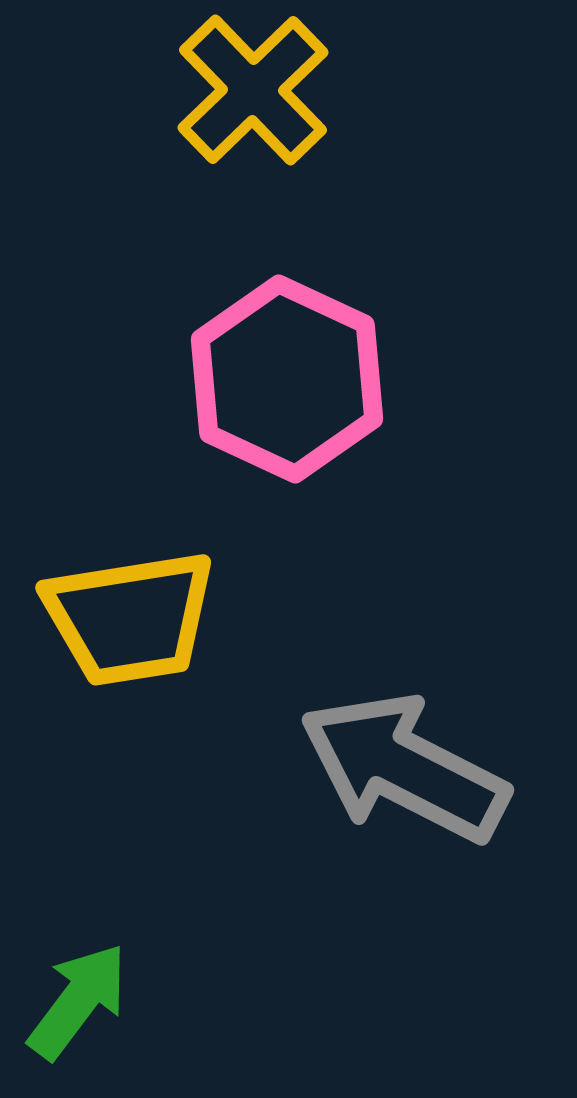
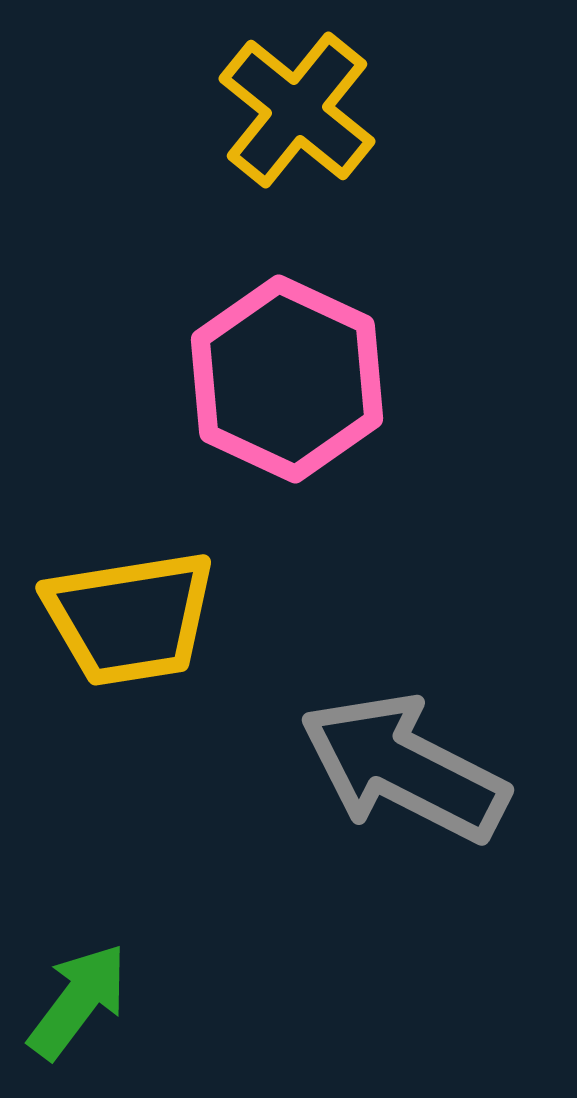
yellow cross: moved 44 px right, 20 px down; rotated 7 degrees counterclockwise
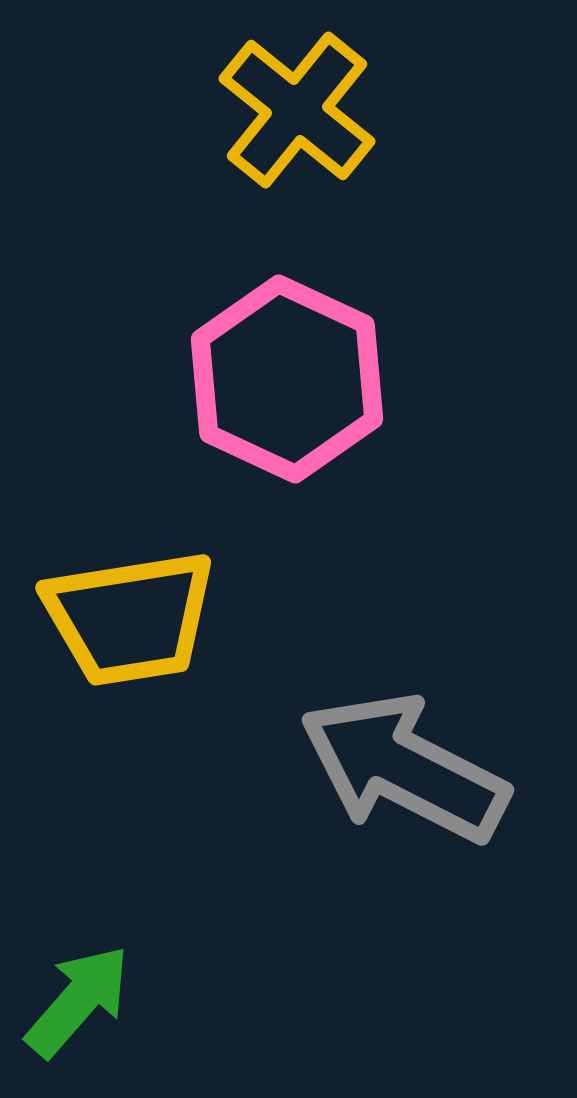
green arrow: rotated 4 degrees clockwise
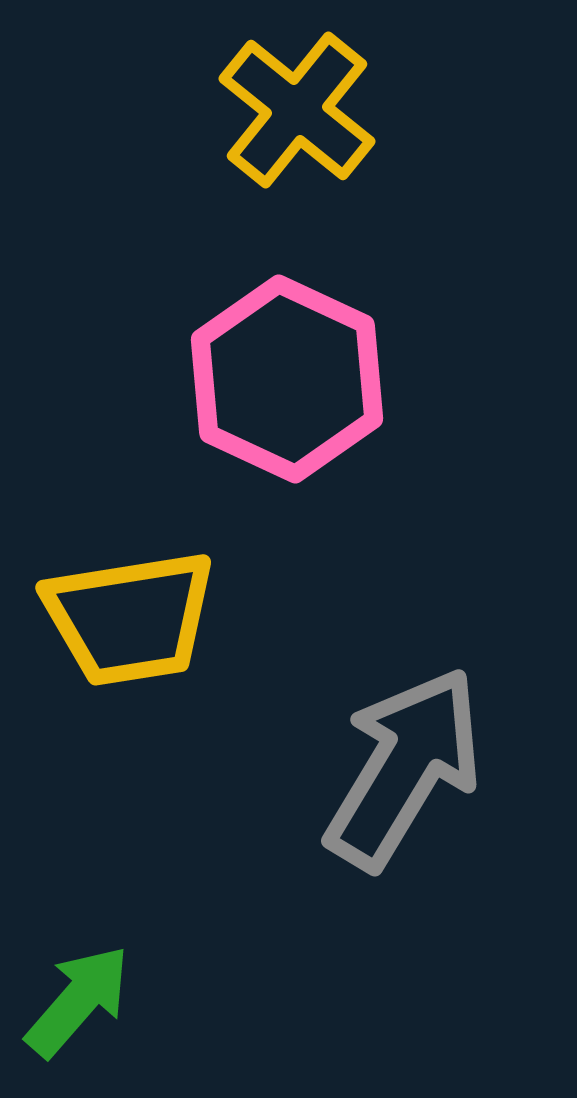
gray arrow: rotated 94 degrees clockwise
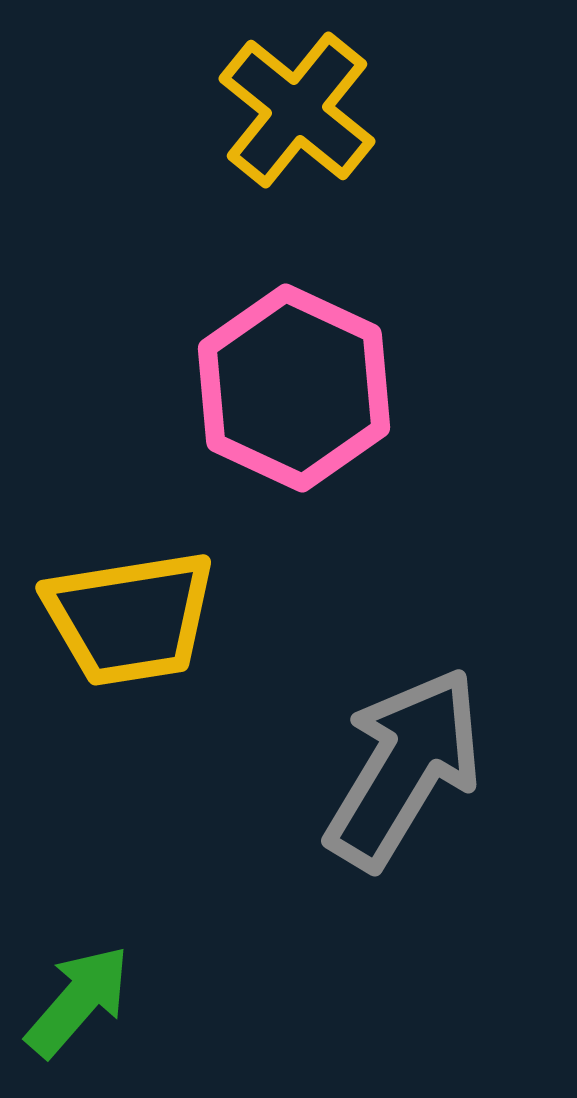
pink hexagon: moved 7 px right, 9 px down
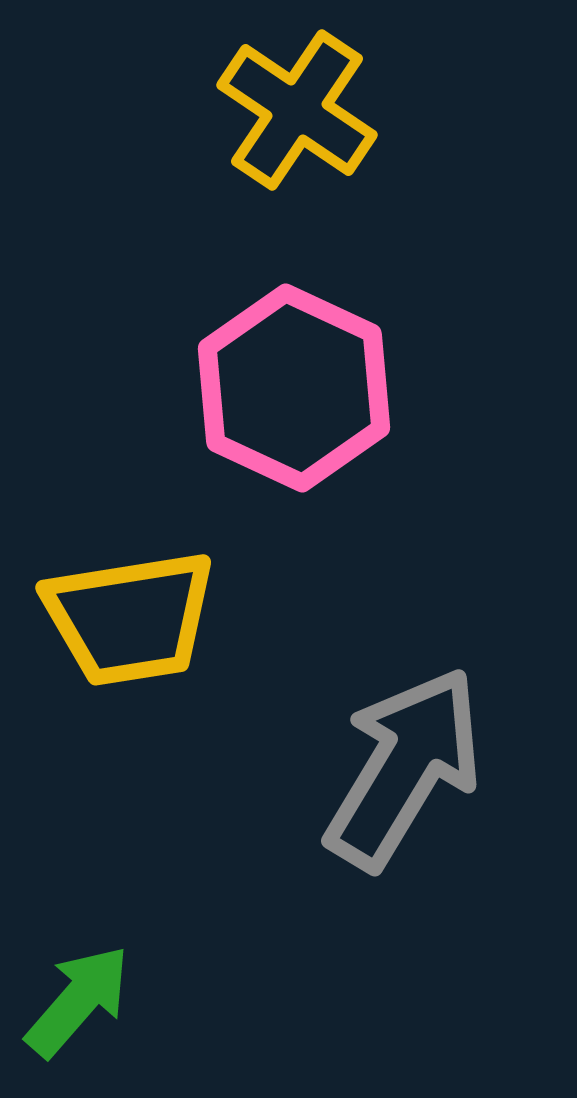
yellow cross: rotated 5 degrees counterclockwise
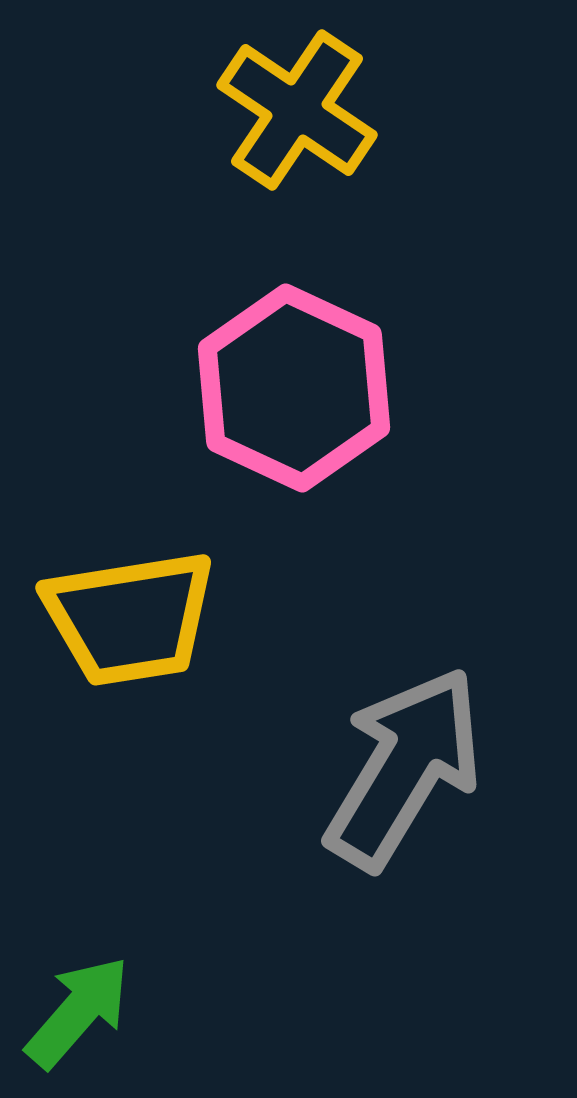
green arrow: moved 11 px down
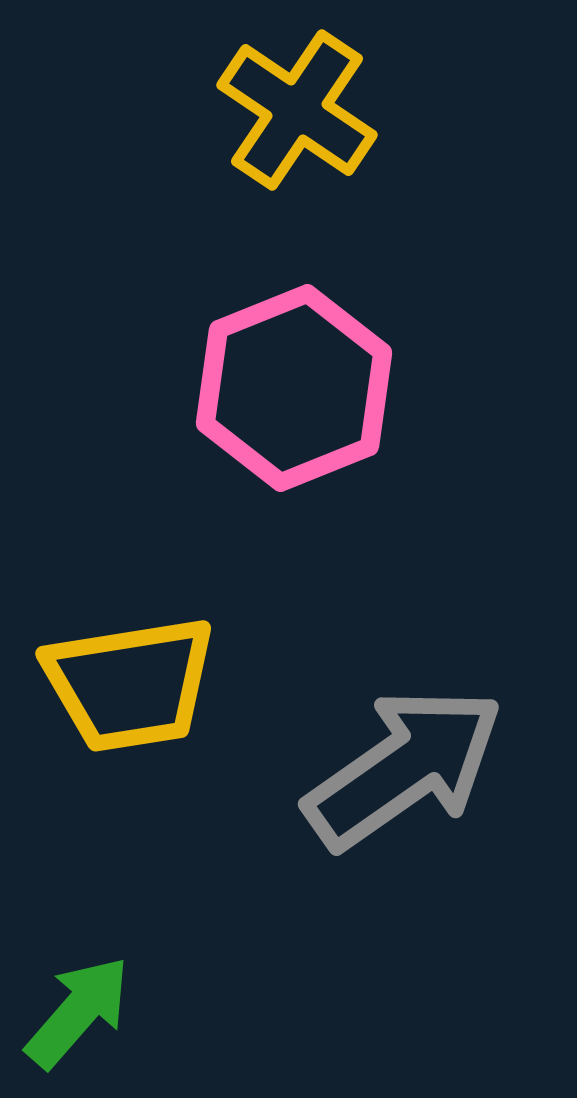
pink hexagon: rotated 13 degrees clockwise
yellow trapezoid: moved 66 px down
gray arrow: rotated 24 degrees clockwise
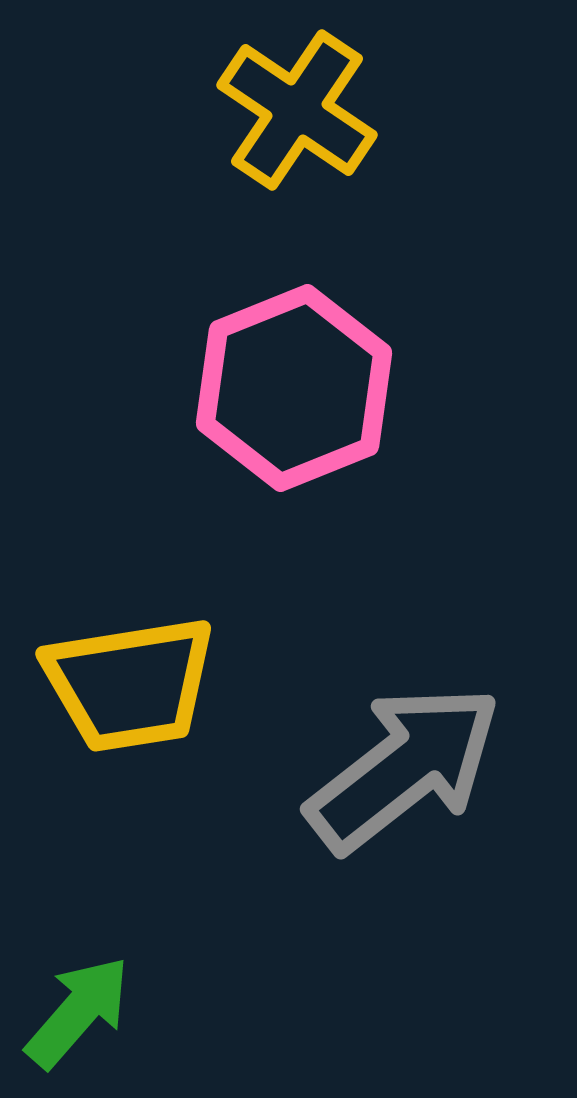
gray arrow: rotated 3 degrees counterclockwise
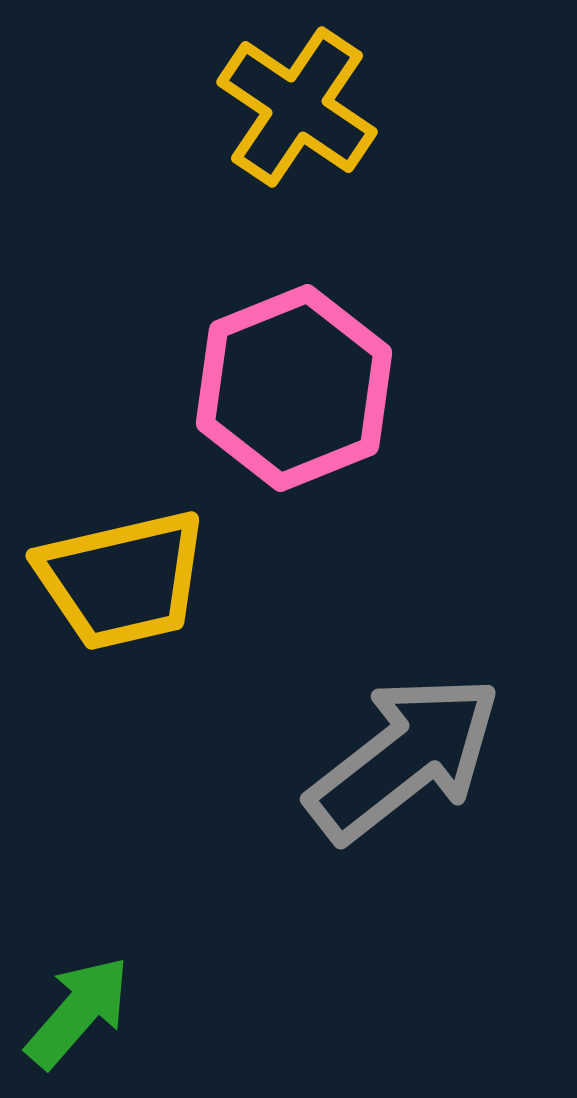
yellow cross: moved 3 px up
yellow trapezoid: moved 8 px left, 104 px up; rotated 4 degrees counterclockwise
gray arrow: moved 10 px up
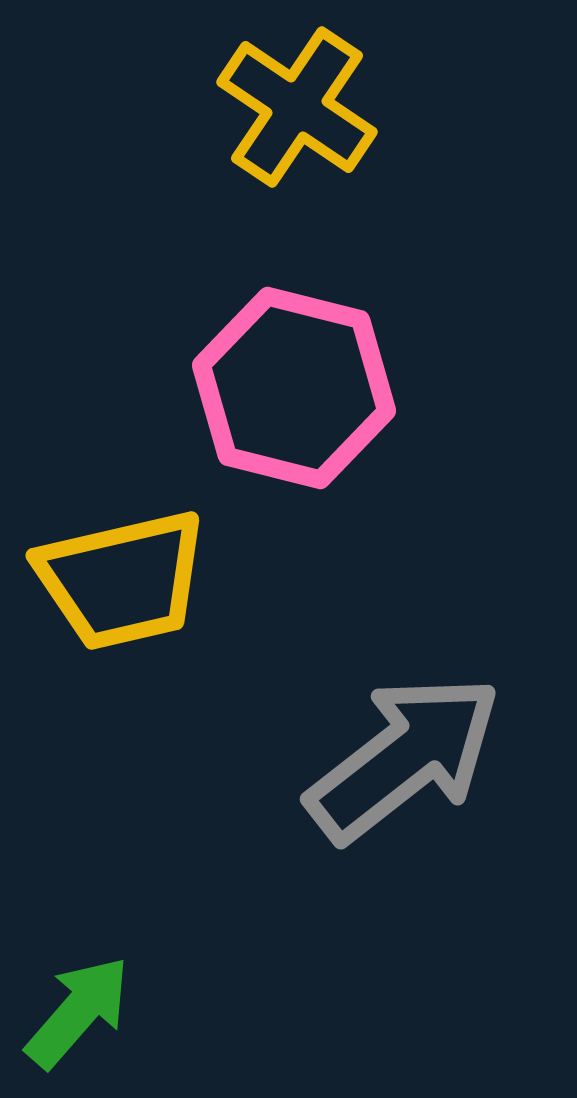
pink hexagon: rotated 24 degrees counterclockwise
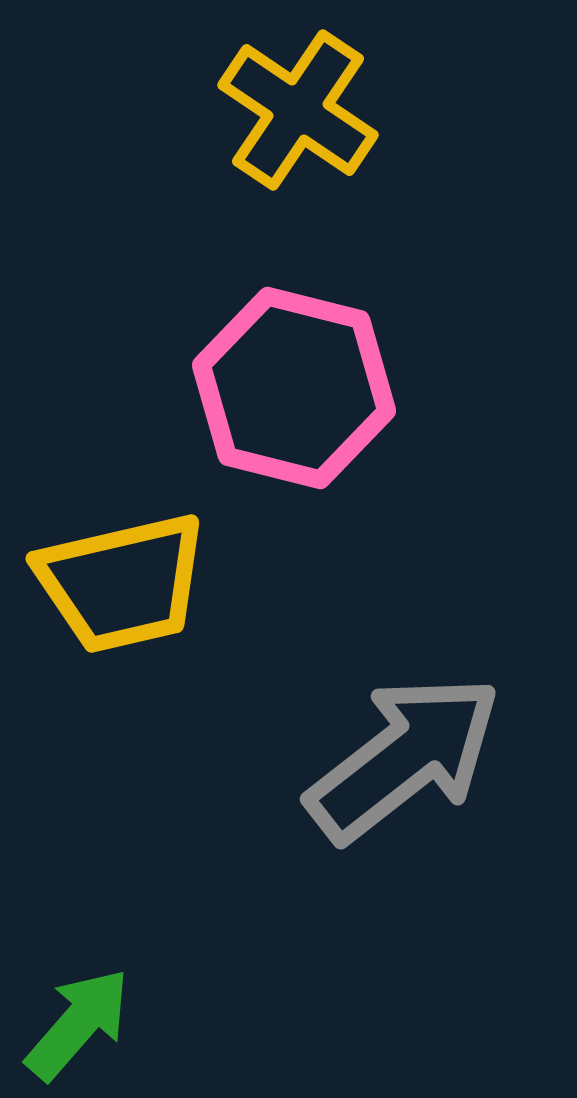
yellow cross: moved 1 px right, 3 px down
yellow trapezoid: moved 3 px down
green arrow: moved 12 px down
